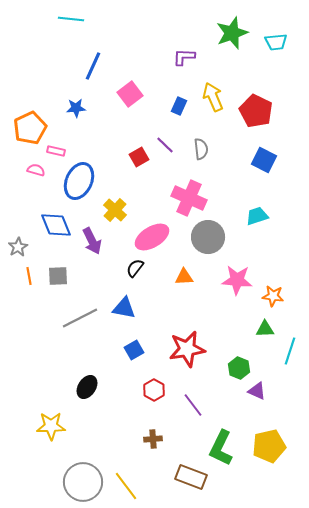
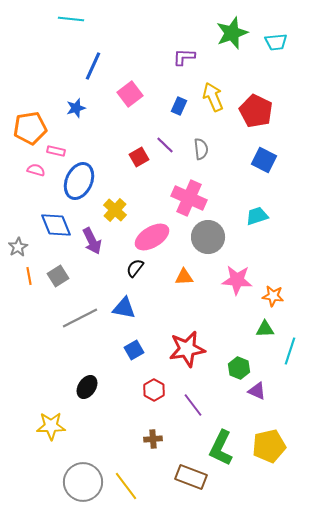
blue star at (76, 108): rotated 12 degrees counterclockwise
orange pentagon at (30, 128): rotated 16 degrees clockwise
gray square at (58, 276): rotated 30 degrees counterclockwise
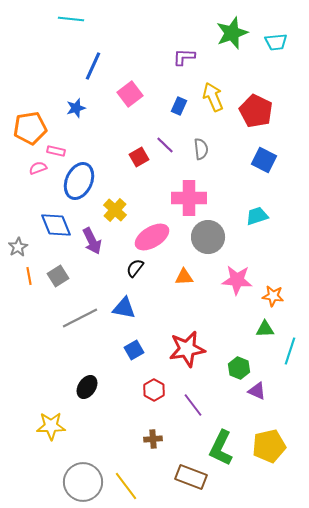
pink semicircle at (36, 170): moved 2 px right, 2 px up; rotated 36 degrees counterclockwise
pink cross at (189, 198): rotated 24 degrees counterclockwise
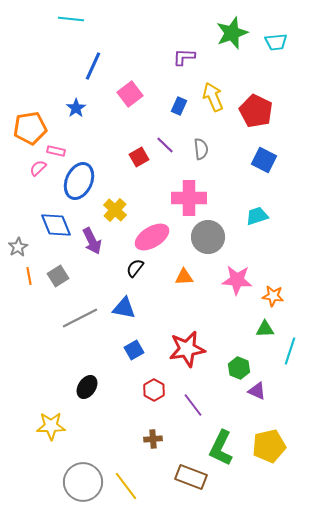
blue star at (76, 108): rotated 18 degrees counterclockwise
pink semicircle at (38, 168): rotated 24 degrees counterclockwise
